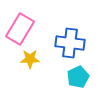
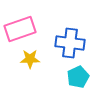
pink rectangle: rotated 40 degrees clockwise
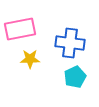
pink rectangle: rotated 8 degrees clockwise
cyan pentagon: moved 3 px left
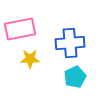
blue cross: rotated 12 degrees counterclockwise
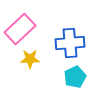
pink rectangle: rotated 32 degrees counterclockwise
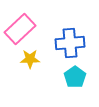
cyan pentagon: rotated 10 degrees counterclockwise
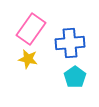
pink rectangle: moved 11 px right; rotated 12 degrees counterclockwise
yellow star: moved 2 px left; rotated 12 degrees clockwise
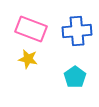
pink rectangle: rotated 76 degrees clockwise
blue cross: moved 7 px right, 12 px up
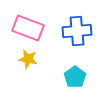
pink rectangle: moved 3 px left, 1 px up
